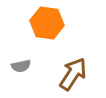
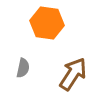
gray semicircle: moved 2 px right, 2 px down; rotated 66 degrees counterclockwise
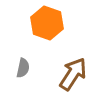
orange hexagon: rotated 12 degrees clockwise
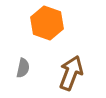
brown arrow: moved 2 px left, 1 px up; rotated 12 degrees counterclockwise
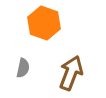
orange hexagon: moved 3 px left
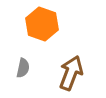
orange hexagon: moved 2 px left, 1 px down
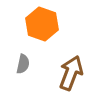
gray semicircle: moved 4 px up
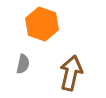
brown arrow: rotated 8 degrees counterclockwise
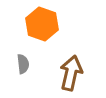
gray semicircle: rotated 18 degrees counterclockwise
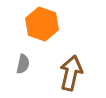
gray semicircle: rotated 18 degrees clockwise
